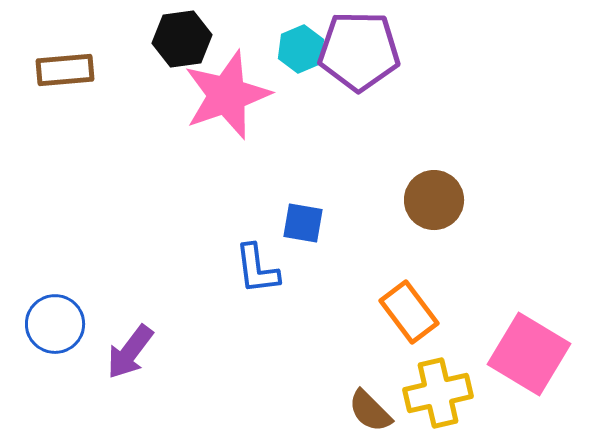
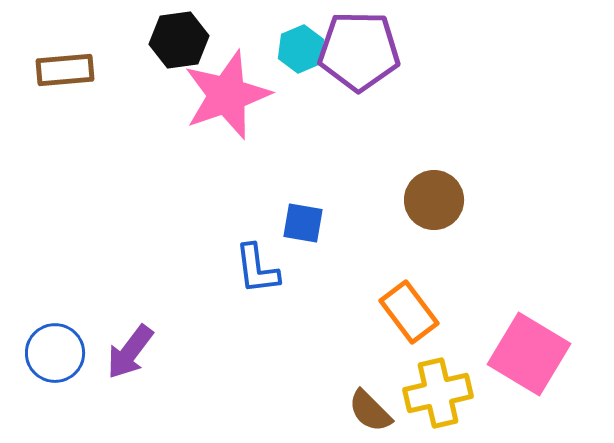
black hexagon: moved 3 px left, 1 px down
blue circle: moved 29 px down
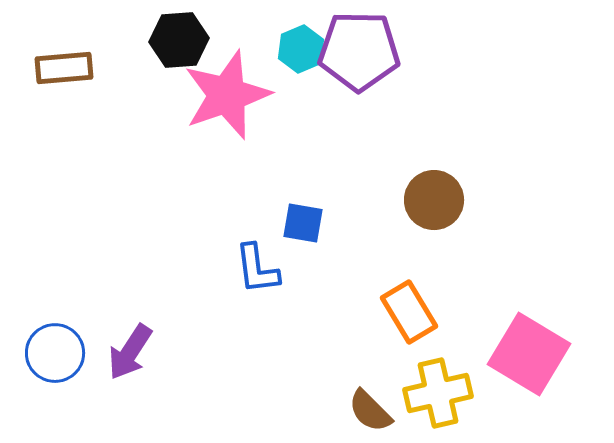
black hexagon: rotated 4 degrees clockwise
brown rectangle: moved 1 px left, 2 px up
orange rectangle: rotated 6 degrees clockwise
purple arrow: rotated 4 degrees counterclockwise
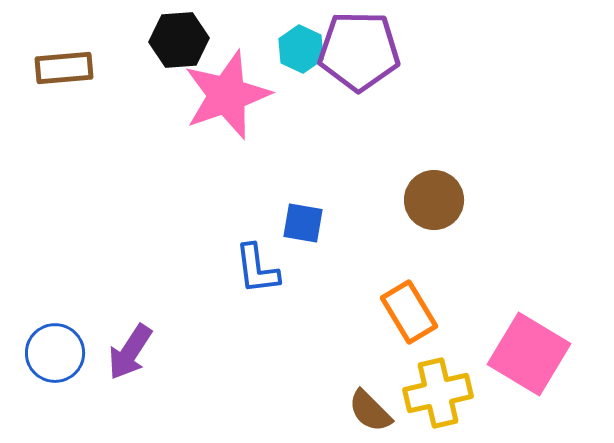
cyan hexagon: rotated 12 degrees counterclockwise
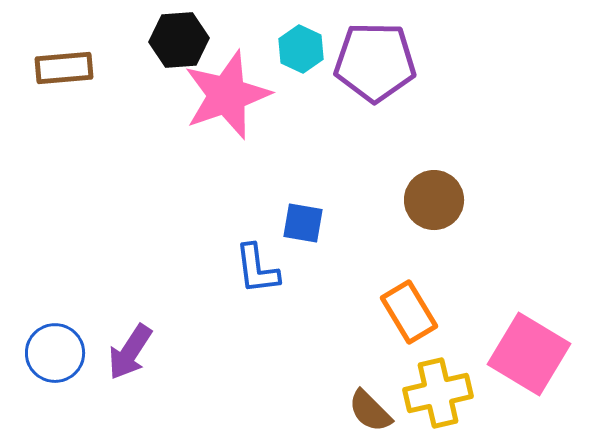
purple pentagon: moved 16 px right, 11 px down
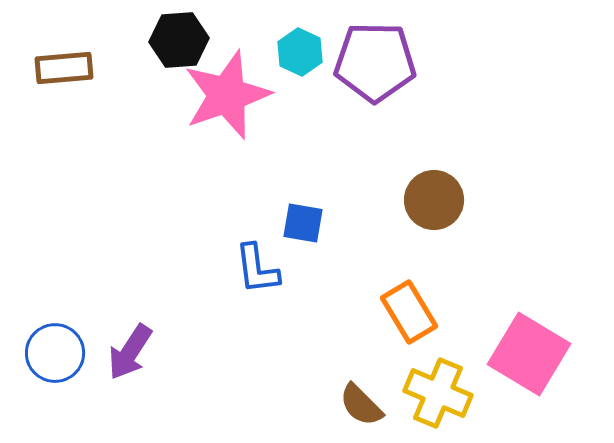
cyan hexagon: moved 1 px left, 3 px down
yellow cross: rotated 36 degrees clockwise
brown semicircle: moved 9 px left, 6 px up
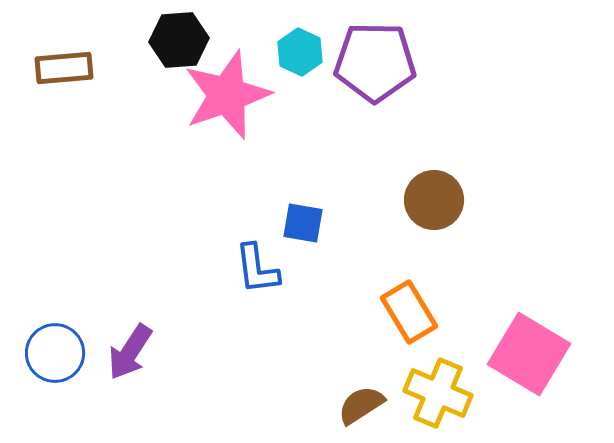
brown semicircle: rotated 102 degrees clockwise
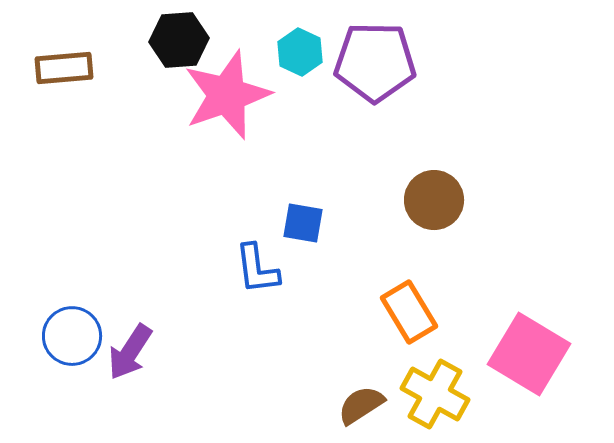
blue circle: moved 17 px right, 17 px up
yellow cross: moved 3 px left, 1 px down; rotated 6 degrees clockwise
